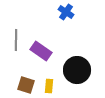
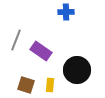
blue cross: rotated 35 degrees counterclockwise
gray line: rotated 20 degrees clockwise
yellow rectangle: moved 1 px right, 1 px up
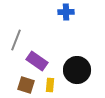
purple rectangle: moved 4 px left, 10 px down
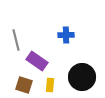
blue cross: moved 23 px down
gray line: rotated 35 degrees counterclockwise
black circle: moved 5 px right, 7 px down
brown square: moved 2 px left
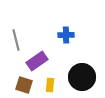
purple rectangle: rotated 70 degrees counterclockwise
